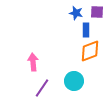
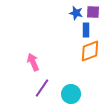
purple square: moved 4 px left
pink arrow: rotated 18 degrees counterclockwise
cyan circle: moved 3 px left, 13 px down
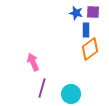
orange diamond: moved 2 px up; rotated 15 degrees counterclockwise
purple line: rotated 18 degrees counterclockwise
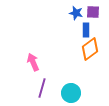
cyan circle: moved 1 px up
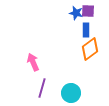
purple square: moved 5 px left, 1 px up
